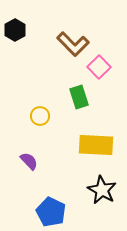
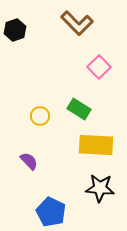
black hexagon: rotated 10 degrees clockwise
brown L-shape: moved 4 px right, 21 px up
green rectangle: moved 12 px down; rotated 40 degrees counterclockwise
black star: moved 2 px left, 2 px up; rotated 24 degrees counterclockwise
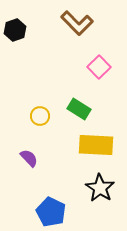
purple semicircle: moved 3 px up
black star: rotated 28 degrees clockwise
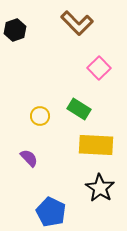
pink square: moved 1 px down
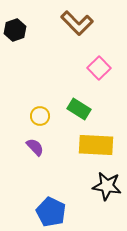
purple semicircle: moved 6 px right, 11 px up
black star: moved 7 px right, 2 px up; rotated 24 degrees counterclockwise
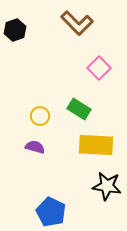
purple semicircle: rotated 30 degrees counterclockwise
